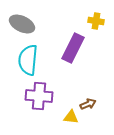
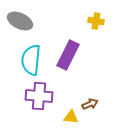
gray ellipse: moved 2 px left, 3 px up
purple rectangle: moved 5 px left, 7 px down
cyan semicircle: moved 3 px right
brown arrow: moved 2 px right
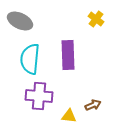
yellow cross: moved 2 px up; rotated 28 degrees clockwise
purple rectangle: rotated 28 degrees counterclockwise
cyan semicircle: moved 1 px left, 1 px up
brown arrow: moved 3 px right, 1 px down
yellow triangle: moved 2 px left, 1 px up
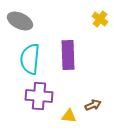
yellow cross: moved 4 px right
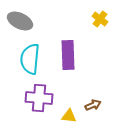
purple cross: moved 2 px down
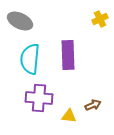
yellow cross: rotated 28 degrees clockwise
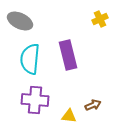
purple rectangle: rotated 12 degrees counterclockwise
purple cross: moved 4 px left, 2 px down
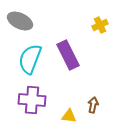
yellow cross: moved 6 px down
purple rectangle: rotated 12 degrees counterclockwise
cyan semicircle: rotated 16 degrees clockwise
purple cross: moved 3 px left
brown arrow: rotated 56 degrees counterclockwise
